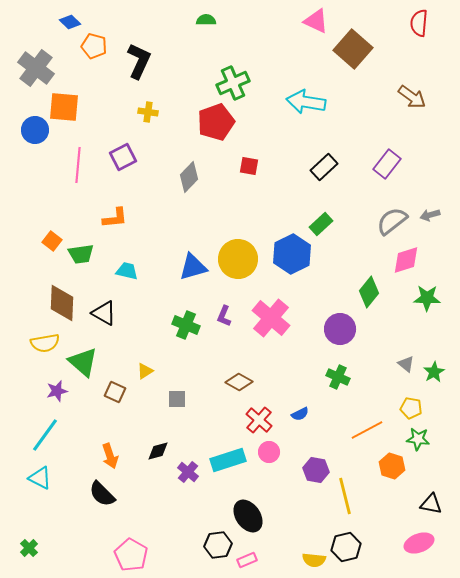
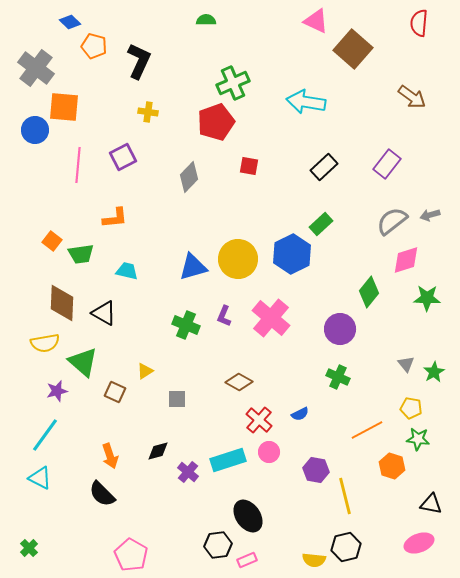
gray triangle at (406, 364): rotated 12 degrees clockwise
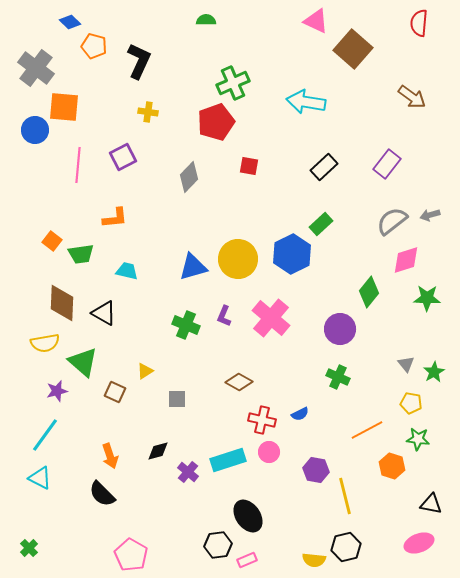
yellow pentagon at (411, 408): moved 5 px up
red cross at (259, 420): moved 3 px right; rotated 28 degrees counterclockwise
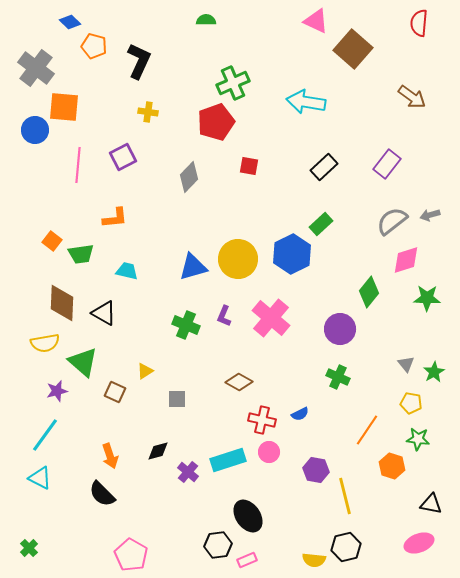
orange line at (367, 430): rotated 28 degrees counterclockwise
